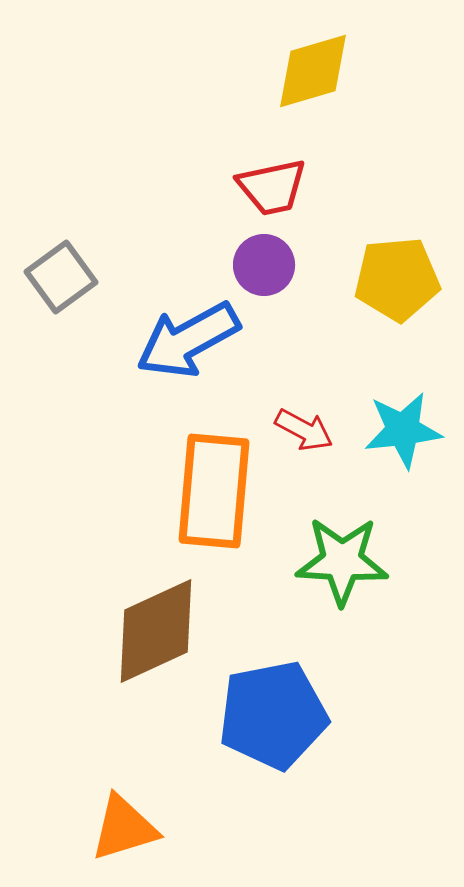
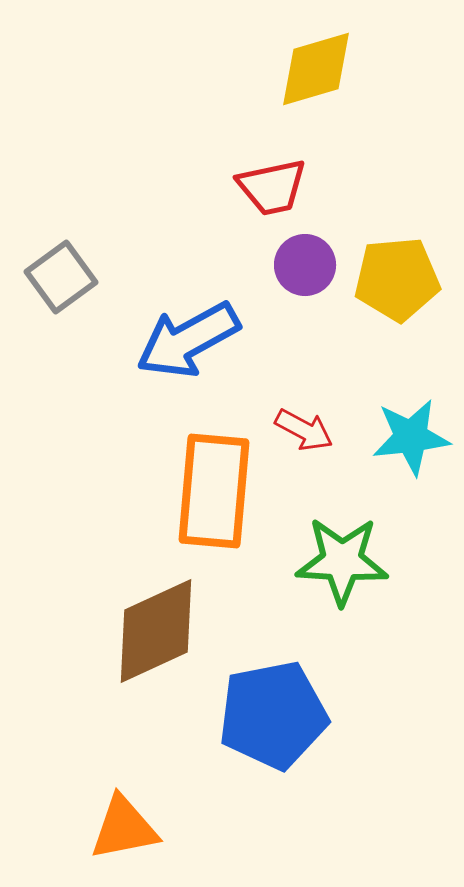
yellow diamond: moved 3 px right, 2 px up
purple circle: moved 41 px right
cyan star: moved 8 px right, 7 px down
orange triangle: rotated 6 degrees clockwise
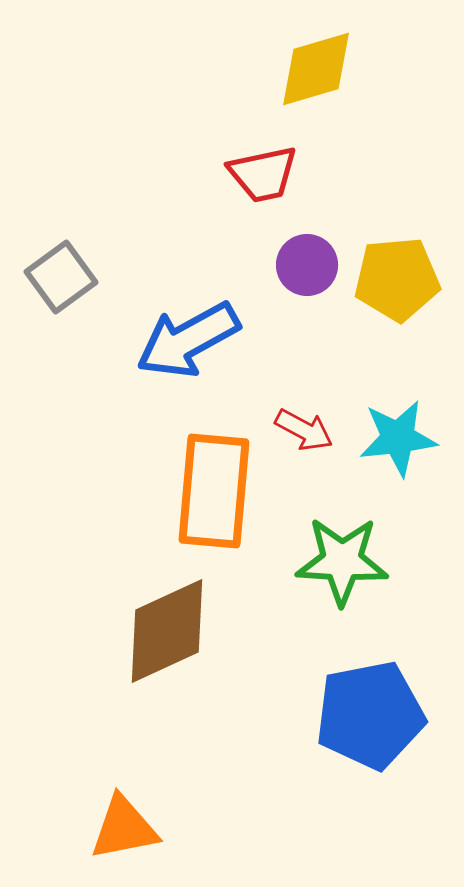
red trapezoid: moved 9 px left, 13 px up
purple circle: moved 2 px right
cyan star: moved 13 px left, 1 px down
brown diamond: moved 11 px right
blue pentagon: moved 97 px right
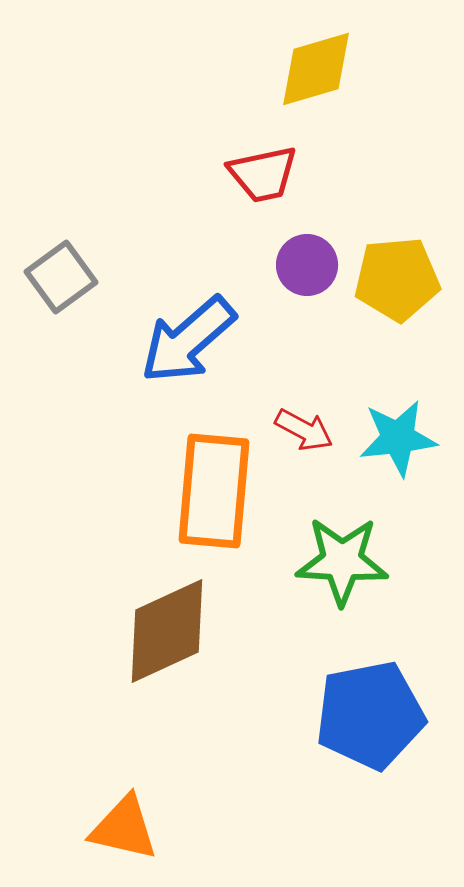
blue arrow: rotated 12 degrees counterclockwise
orange triangle: rotated 24 degrees clockwise
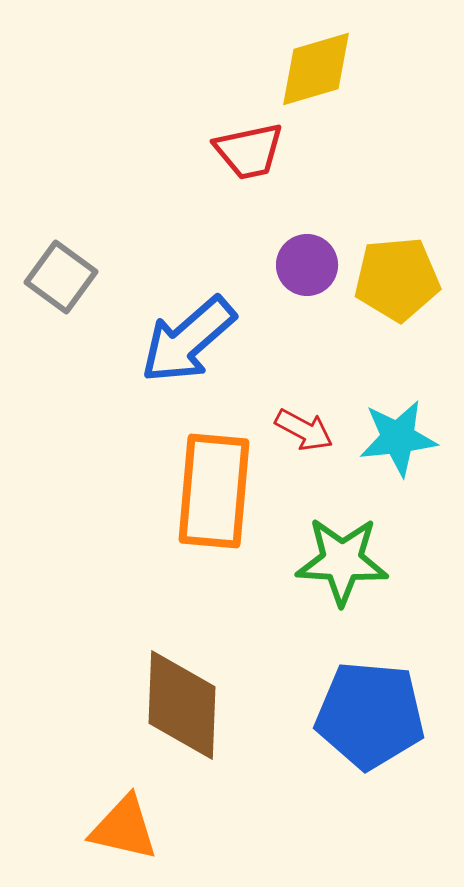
red trapezoid: moved 14 px left, 23 px up
gray square: rotated 18 degrees counterclockwise
brown diamond: moved 15 px right, 74 px down; rotated 63 degrees counterclockwise
blue pentagon: rotated 16 degrees clockwise
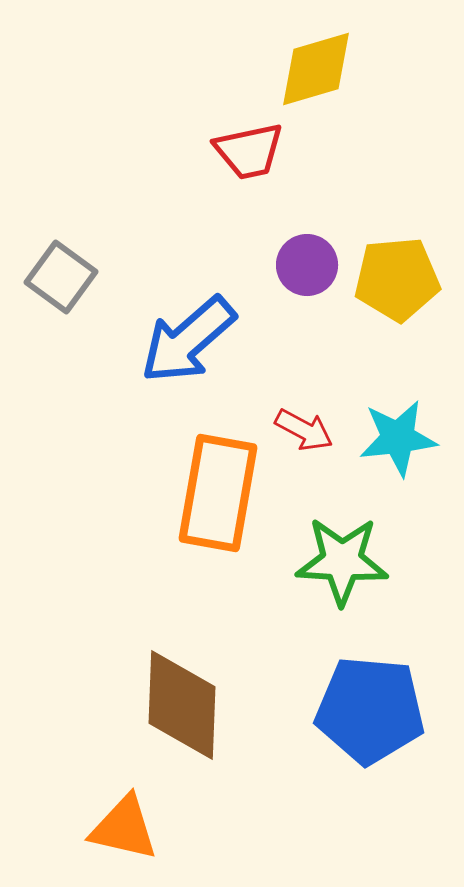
orange rectangle: moved 4 px right, 2 px down; rotated 5 degrees clockwise
blue pentagon: moved 5 px up
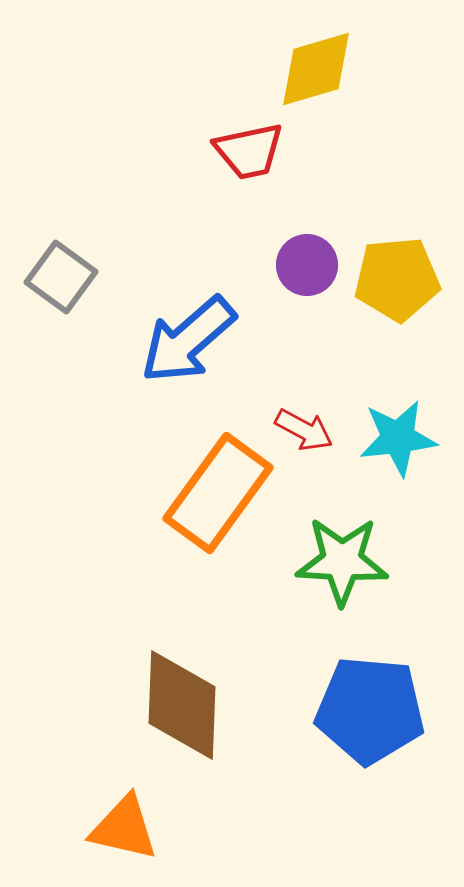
orange rectangle: rotated 26 degrees clockwise
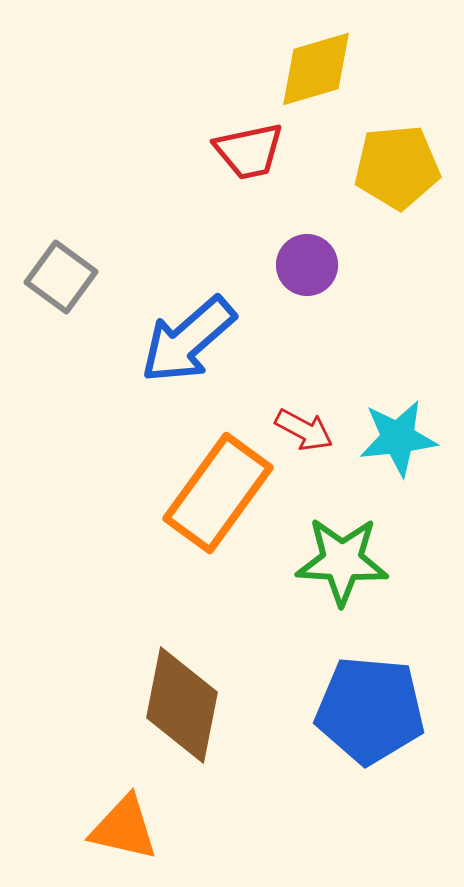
yellow pentagon: moved 112 px up
brown diamond: rotated 9 degrees clockwise
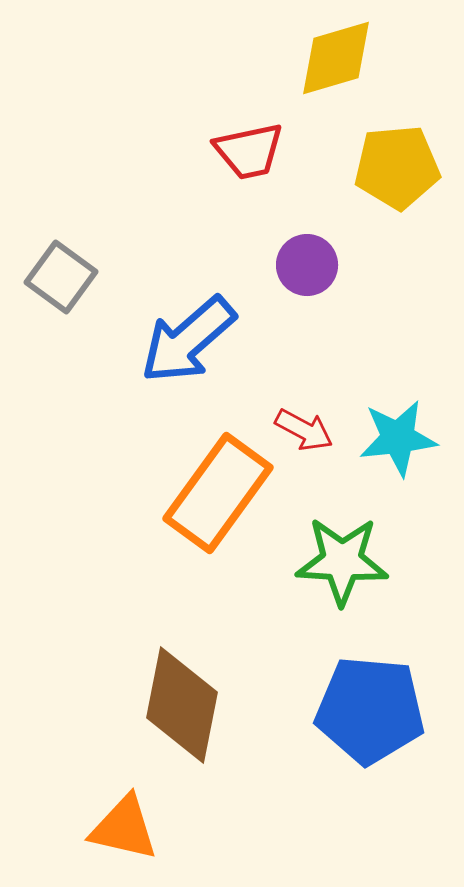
yellow diamond: moved 20 px right, 11 px up
